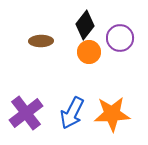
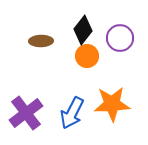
black diamond: moved 2 px left, 5 px down
orange circle: moved 2 px left, 4 px down
orange star: moved 10 px up
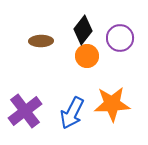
purple cross: moved 1 px left, 2 px up
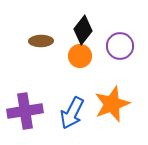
purple circle: moved 8 px down
orange circle: moved 7 px left
orange star: rotated 18 degrees counterclockwise
purple cross: rotated 28 degrees clockwise
